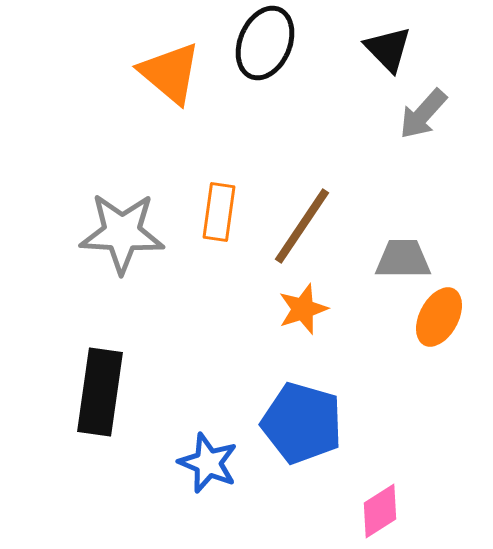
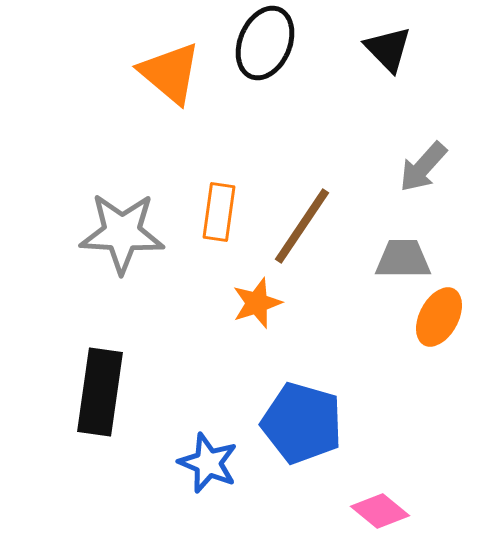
gray arrow: moved 53 px down
orange star: moved 46 px left, 6 px up
pink diamond: rotated 72 degrees clockwise
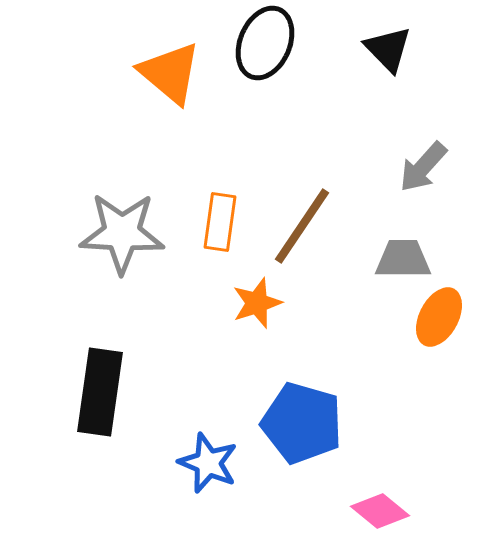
orange rectangle: moved 1 px right, 10 px down
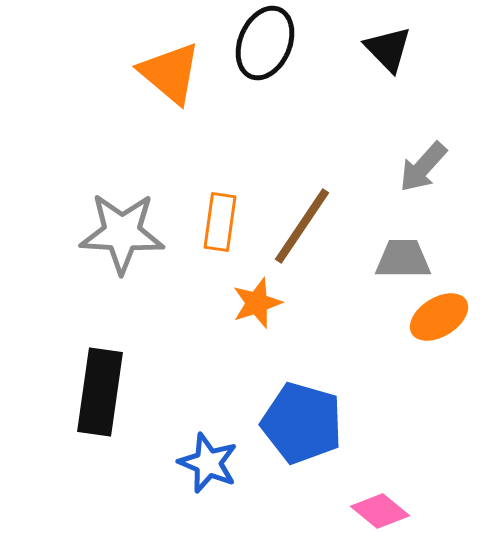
orange ellipse: rotated 30 degrees clockwise
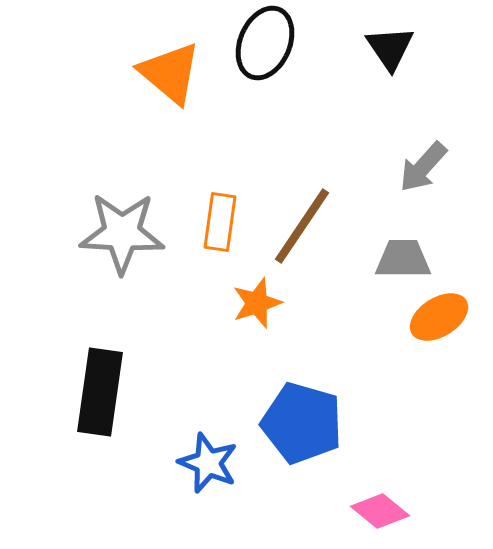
black triangle: moved 2 px right, 1 px up; rotated 10 degrees clockwise
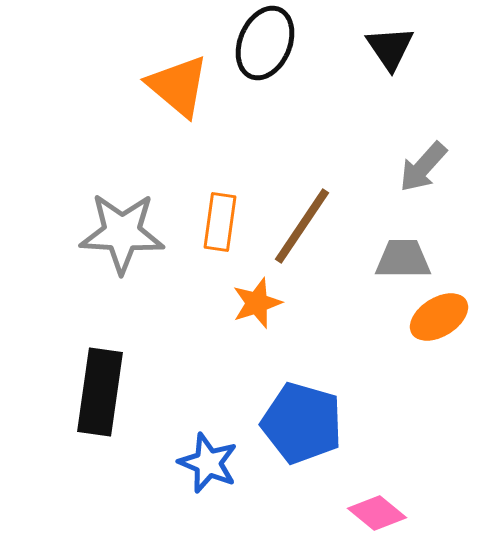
orange triangle: moved 8 px right, 13 px down
pink diamond: moved 3 px left, 2 px down
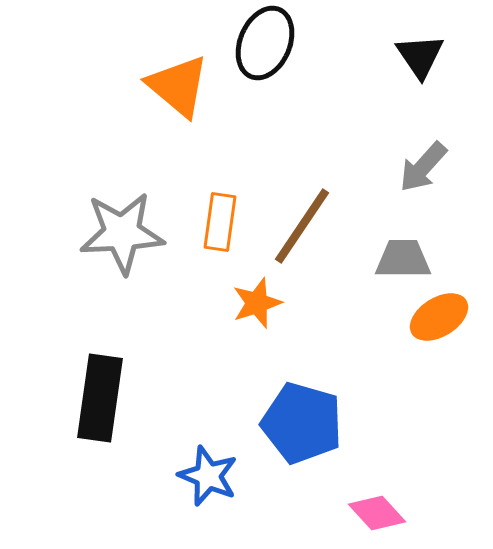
black triangle: moved 30 px right, 8 px down
gray star: rotated 6 degrees counterclockwise
black rectangle: moved 6 px down
blue star: moved 13 px down
pink diamond: rotated 8 degrees clockwise
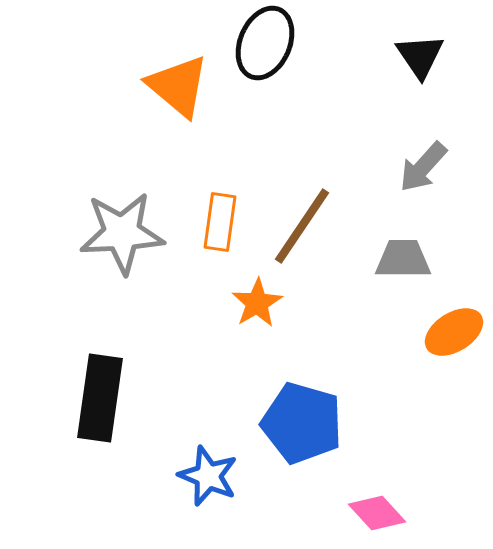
orange star: rotated 12 degrees counterclockwise
orange ellipse: moved 15 px right, 15 px down
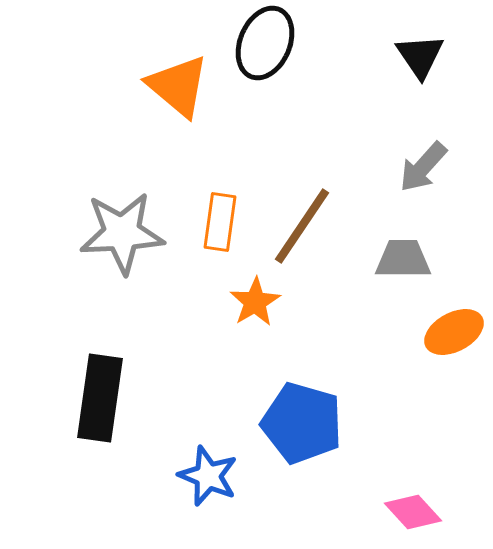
orange star: moved 2 px left, 1 px up
orange ellipse: rotated 4 degrees clockwise
pink diamond: moved 36 px right, 1 px up
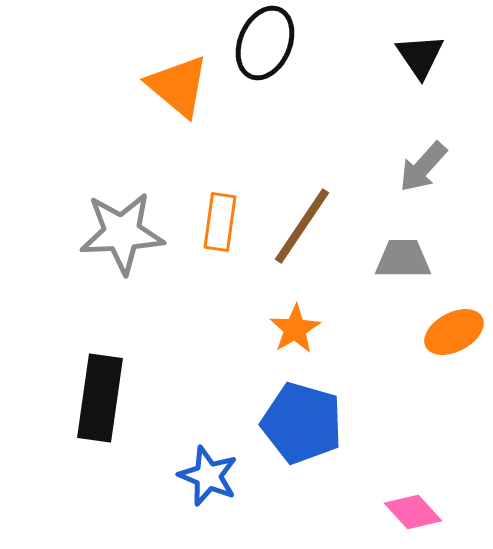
orange star: moved 40 px right, 27 px down
